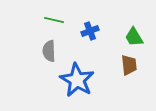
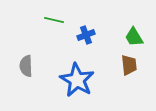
blue cross: moved 4 px left, 4 px down
gray semicircle: moved 23 px left, 15 px down
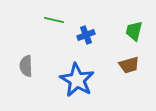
green trapezoid: moved 6 px up; rotated 45 degrees clockwise
brown trapezoid: rotated 80 degrees clockwise
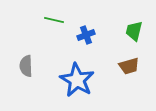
brown trapezoid: moved 1 px down
